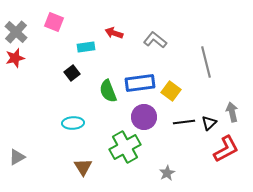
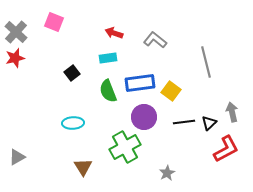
cyan rectangle: moved 22 px right, 11 px down
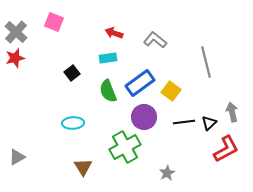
blue rectangle: rotated 28 degrees counterclockwise
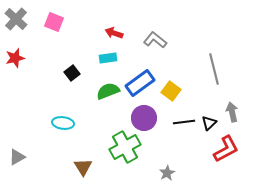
gray cross: moved 13 px up
gray line: moved 8 px right, 7 px down
green semicircle: rotated 90 degrees clockwise
purple circle: moved 1 px down
cyan ellipse: moved 10 px left; rotated 10 degrees clockwise
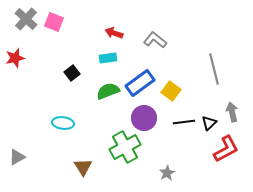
gray cross: moved 10 px right
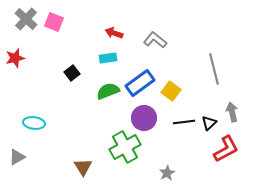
cyan ellipse: moved 29 px left
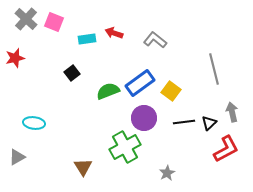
cyan rectangle: moved 21 px left, 19 px up
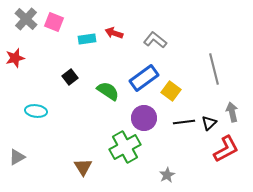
black square: moved 2 px left, 4 px down
blue rectangle: moved 4 px right, 5 px up
green semicircle: rotated 55 degrees clockwise
cyan ellipse: moved 2 px right, 12 px up
gray star: moved 2 px down
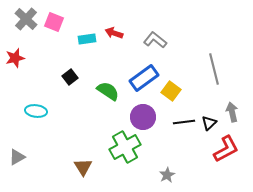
purple circle: moved 1 px left, 1 px up
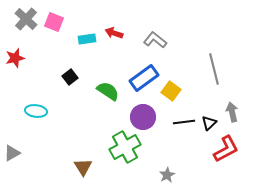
gray triangle: moved 5 px left, 4 px up
